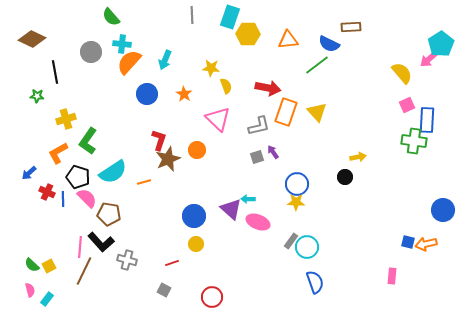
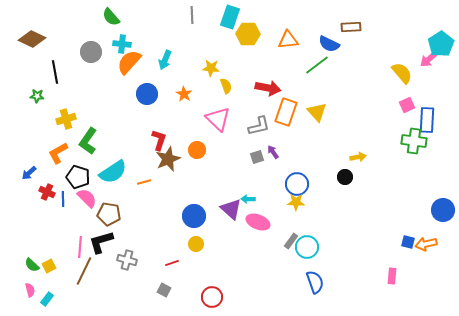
black L-shape at (101, 242): rotated 116 degrees clockwise
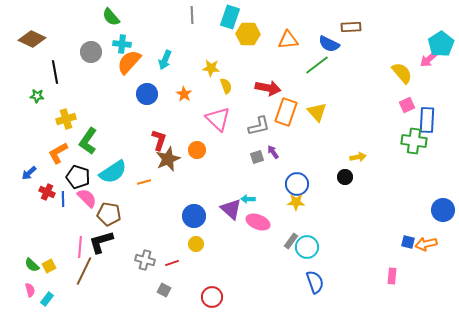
gray cross at (127, 260): moved 18 px right
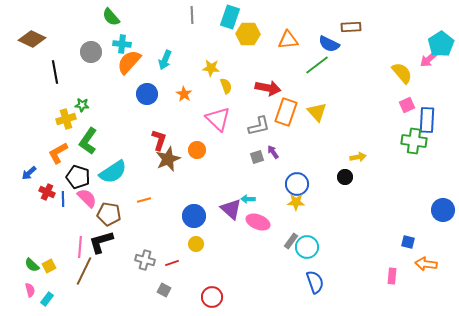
green star at (37, 96): moved 45 px right, 9 px down
orange line at (144, 182): moved 18 px down
orange arrow at (426, 244): moved 20 px down; rotated 20 degrees clockwise
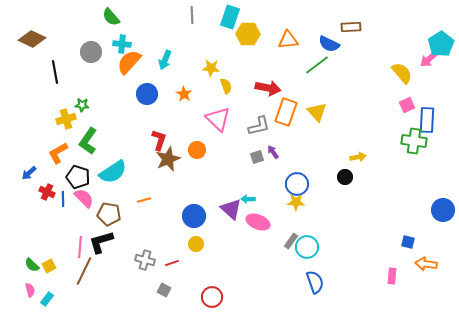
pink semicircle at (87, 198): moved 3 px left
